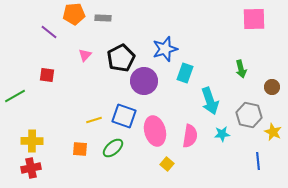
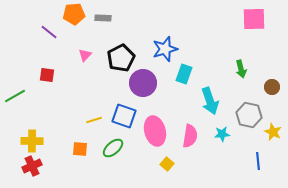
cyan rectangle: moved 1 px left, 1 px down
purple circle: moved 1 px left, 2 px down
red cross: moved 1 px right, 2 px up; rotated 12 degrees counterclockwise
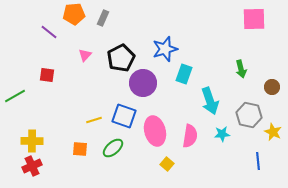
gray rectangle: rotated 70 degrees counterclockwise
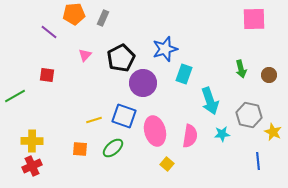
brown circle: moved 3 px left, 12 px up
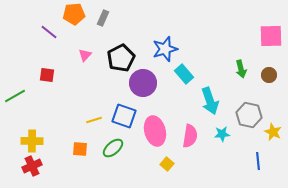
pink square: moved 17 px right, 17 px down
cyan rectangle: rotated 60 degrees counterclockwise
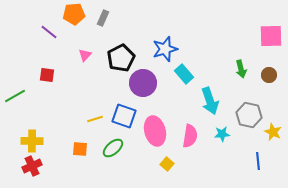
yellow line: moved 1 px right, 1 px up
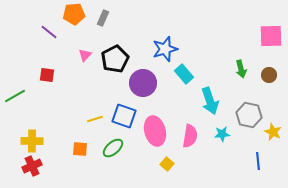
black pentagon: moved 6 px left, 1 px down
